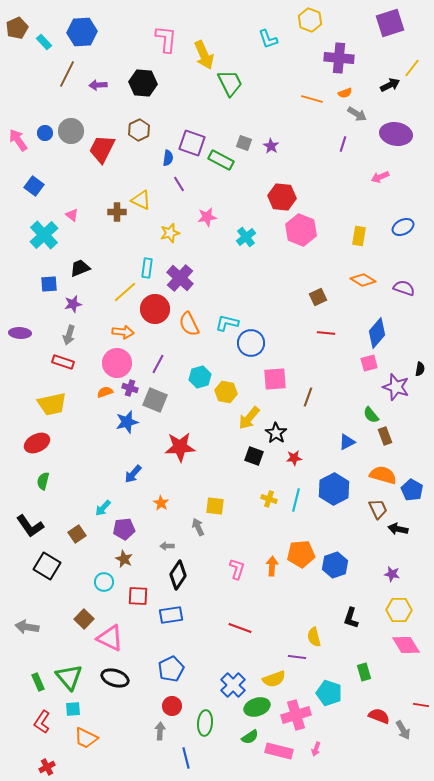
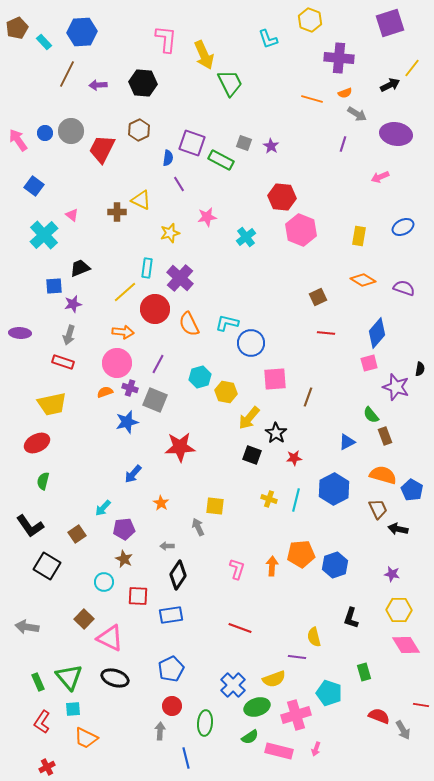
blue square at (49, 284): moved 5 px right, 2 px down
black square at (254, 456): moved 2 px left, 1 px up
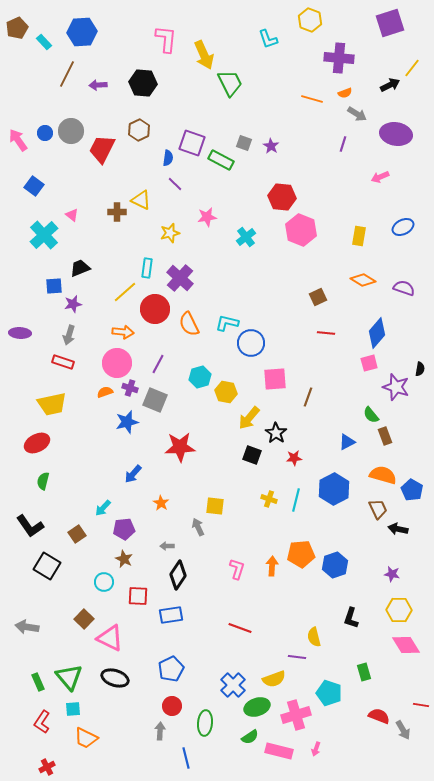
purple line at (179, 184): moved 4 px left; rotated 14 degrees counterclockwise
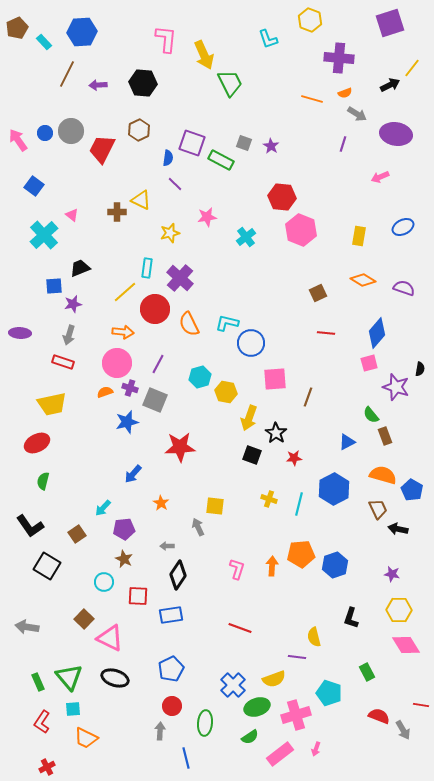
brown square at (318, 297): moved 4 px up
yellow arrow at (249, 418): rotated 20 degrees counterclockwise
cyan line at (296, 500): moved 3 px right, 4 px down
green rectangle at (364, 672): moved 3 px right; rotated 12 degrees counterclockwise
pink rectangle at (279, 751): moved 1 px right, 3 px down; rotated 52 degrees counterclockwise
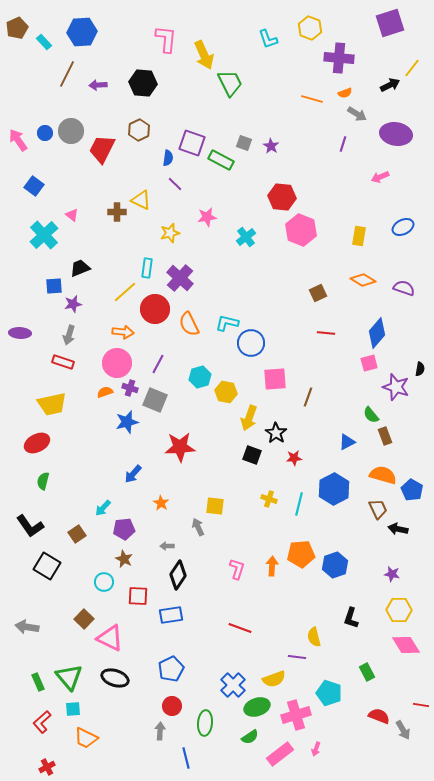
yellow hexagon at (310, 20): moved 8 px down
red L-shape at (42, 722): rotated 15 degrees clockwise
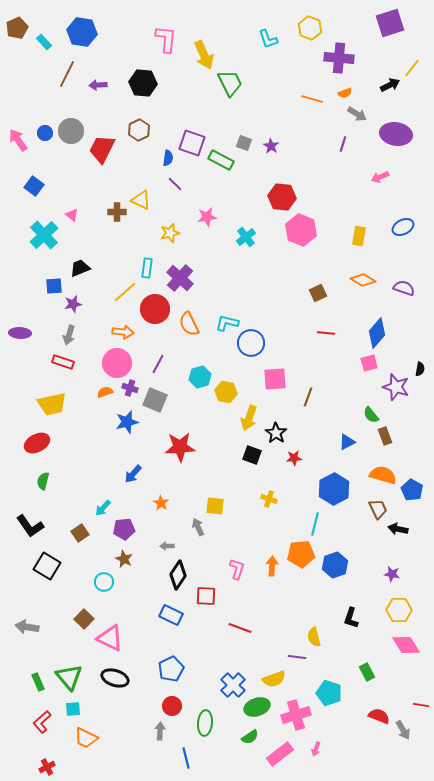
blue hexagon at (82, 32): rotated 12 degrees clockwise
cyan line at (299, 504): moved 16 px right, 20 px down
brown square at (77, 534): moved 3 px right, 1 px up
red square at (138, 596): moved 68 px right
blue rectangle at (171, 615): rotated 35 degrees clockwise
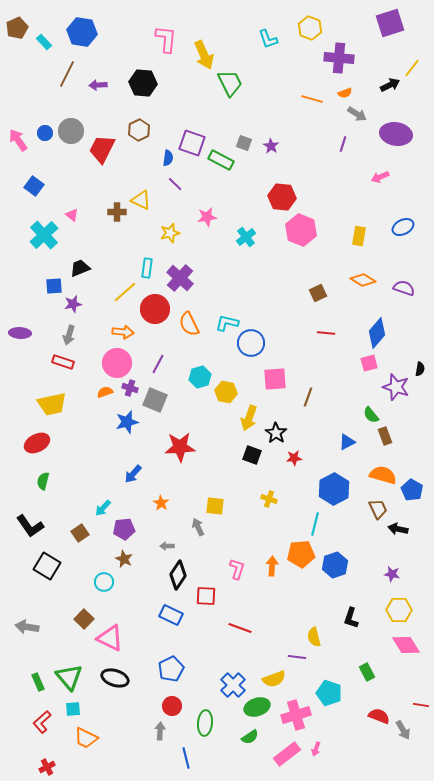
pink rectangle at (280, 754): moved 7 px right
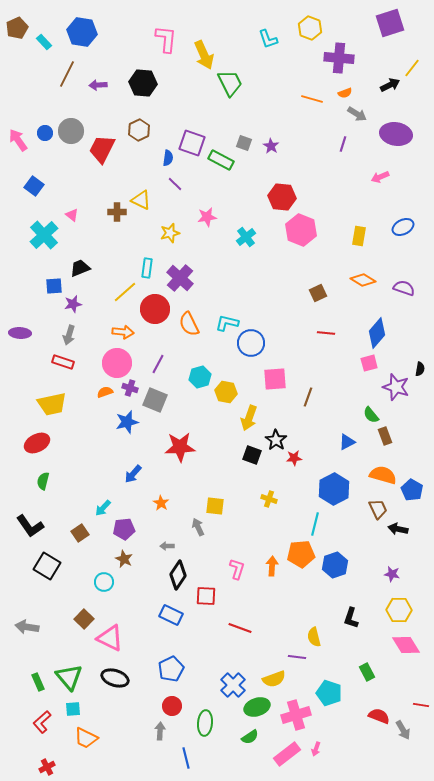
black star at (276, 433): moved 7 px down
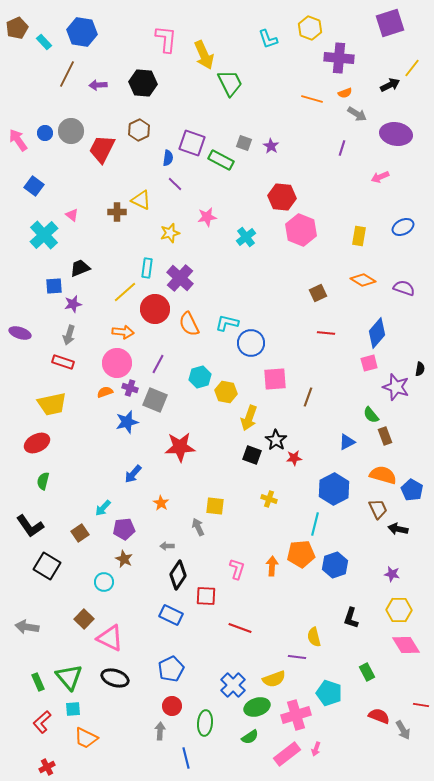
purple line at (343, 144): moved 1 px left, 4 px down
purple ellipse at (20, 333): rotated 15 degrees clockwise
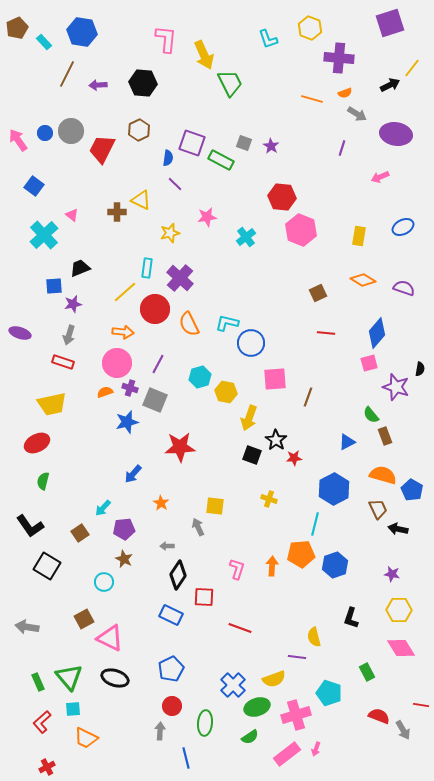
red square at (206, 596): moved 2 px left, 1 px down
brown square at (84, 619): rotated 18 degrees clockwise
pink diamond at (406, 645): moved 5 px left, 3 px down
